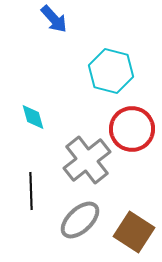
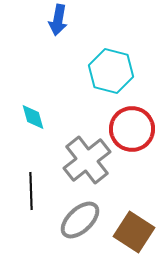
blue arrow: moved 4 px right, 1 px down; rotated 52 degrees clockwise
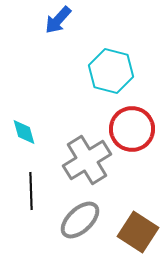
blue arrow: rotated 32 degrees clockwise
cyan diamond: moved 9 px left, 15 px down
gray cross: rotated 6 degrees clockwise
brown square: moved 4 px right
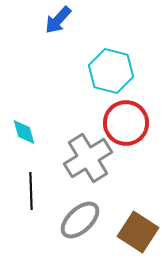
red circle: moved 6 px left, 6 px up
gray cross: moved 1 px right, 2 px up
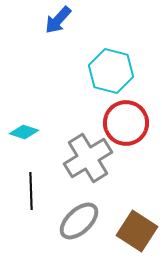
cyan diamond: rotated 56 degrees counterclockwise
gray ellipse: moved 1 px left, 1 px down
brown square: moved 1 px left, 1 px up
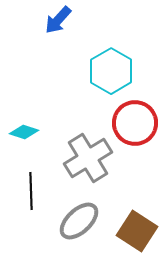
cyan hexagon: rotated 15 degrees clockwise
red circle: moved 9 px right
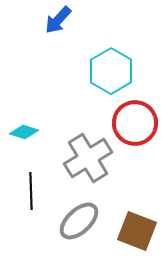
brown square: rotated 12 degrees counterclockwise
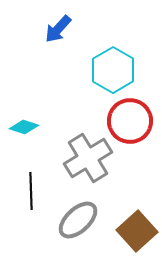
blue arrow: moved 9 px down
cyan hexagon: moved 2 px right, 1 px up
red circle: moved 5 px left, 2 px up
cyan diamond: moved 5 px up
gray ellipse: moved 1 px left, 1 px up
brown square: rotated 27 degrees clockwise
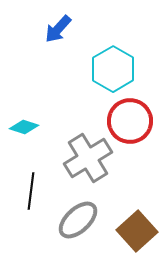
cyan hexagon: moved 1 px up
black line: rotated 9 degrees clockwise
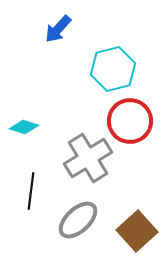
cyan hexagon: rotated 15 degrees clockwise
